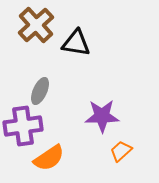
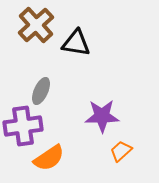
gray ellipse: moved 1 px right
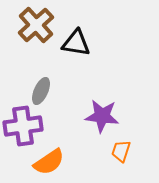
purple star: rotated 8 degrees clockwise
orange trapezoid: rotated 30 degrees counterclockwise
orange semicircle: moved 4 px down
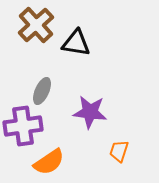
gray ellipse: moved 1 px right
purple star: moved 12 px left, 4 px up
orange trapezoid: moved 2 px left
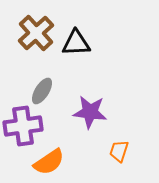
brown cross: moved 8 px down
black triangle: rotated 12 degrees counterclockwise
gray ellipse: rotated 8 degrees clockwise
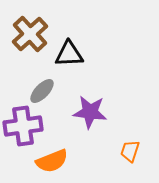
brown cross: moved 6 px left, 1 px down
black triangle: moved 7 px left, 11 px down
gray ellipse: rotated 12 degrees clockwise
orange trapezoid: moved 11 px right
orange semicircle: moved 3 px right, 1 px up; rotated 12 degrees clockwise
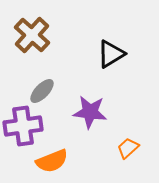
brown cross: moved 2 px right, 1 px down; rotated 6 degrees counterclockwise
black triangle: moved 42 px right; rotated 28 degrees counterclockwise
orange trapezoid: moved 2 px left, 3 px up; rotated 30 degrees clockwise
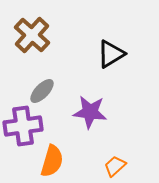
orange trapezoid: moved 13 px left, 18 px down
orange semicircle: rotated 52 degrees counterclockwise
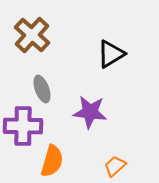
gray ellipse: moved 2 px up; rotated 64 degrees counterclockwise
purple cross: rotated 9 degrees clockwise
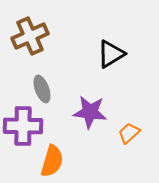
brown cross: moved 2 px left, 1 px down; rotated 24 degrees clockwise
orange trapezoid: moved 14 px right, 33 px up
